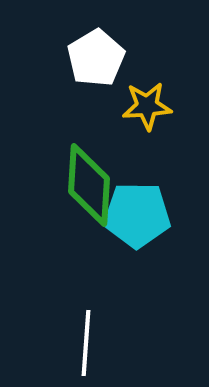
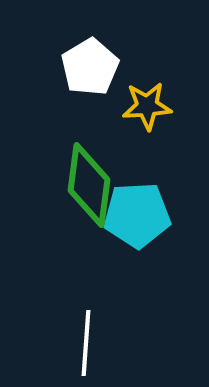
white pentagon: moved 6 px left, 9 px down
green diamond: rotated 4 degrees clockwise
cyan pentagon: rotated 4 degrees counterclockwise
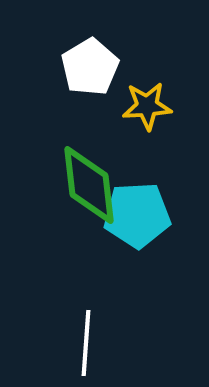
green diamond: rotated 14 degrees counterclockwise
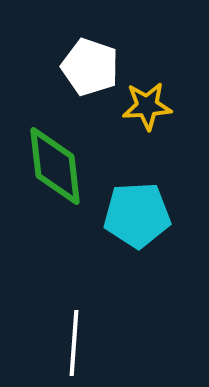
white pentagon: rotated 22 degrees counterclockwise
green diamond: moved 34 px left, 19 px up
white line: moved 12 px left
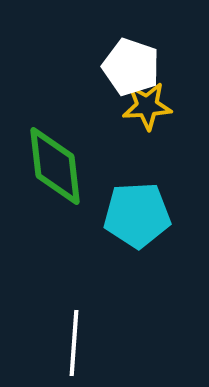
white pentagon: moved 41 px right
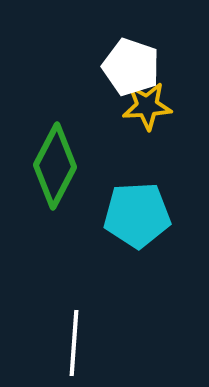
green diamond: rotated 34 degrees clockwise
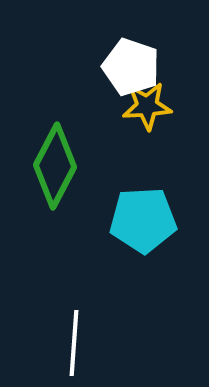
cyan pentagon: moved 6 px right, 5 px down
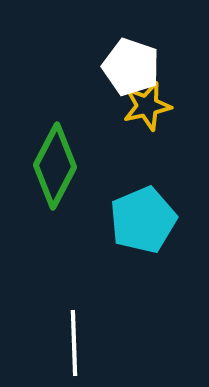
yellow star: rotated 9 degrees counterclockwise
cyan pentagon: rotated 20 degrees counterclockwise
white line: rotated 6 degrees counterclockwise
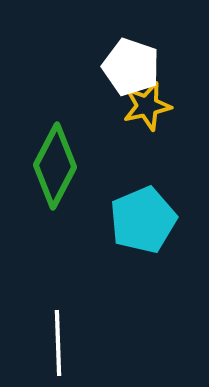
white line: moved 16 px left
